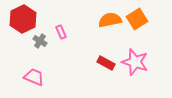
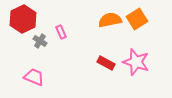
pink star: moved 1 px right
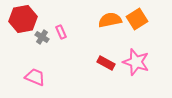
red hexagon: rotated 16 degrees clockwise
gray cross: moved 2 px right, 4 px up
pink trapezoid: moved 1 px right
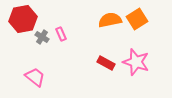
pink rectangle: moved 2 px down
pink trapezoid: rotated 15 degrees clockwise
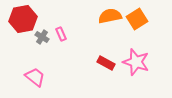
orange semicircle: moved 4 px up
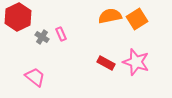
red hexagon: moved 5 px left, 2 px up; rotated 16 degrees counterclockwise
